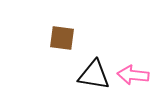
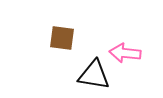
pink arrow: moved 8 px left, 22 px up
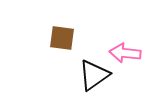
black triangle: rotated 44 degrees counterclockwise
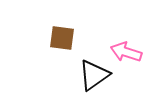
pink arrow: moved 1 px right, 1 px up; rotated 12 degrees clockwise
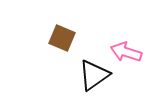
brown square: rotated 16 degrees clockwise
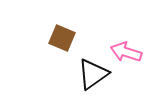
black triangle: moved 1 px left, 1 px up
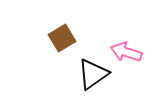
brown square: rotated 36 degrees clockwise
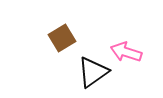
black triangle: moved 2 px up
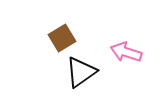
black triangle: moved 12 px left
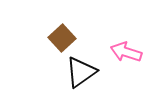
brown square: rotated 12 degrees counterclockwise
